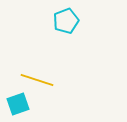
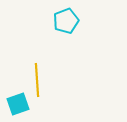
yellow line: rotated 68 degrees clockwise
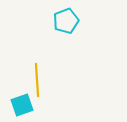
cyan square: moved 4 px right, 1 px down
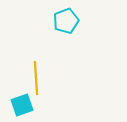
yellow line: moved 1 px left, 2 px up
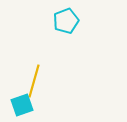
yellow line: moved 2 px left, 3 px down; rotated 20 degrees clockwise
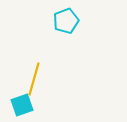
yellow line: moved 2 px up
